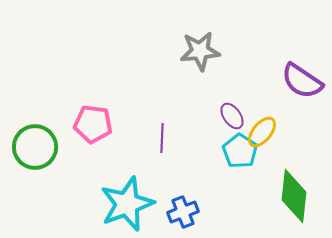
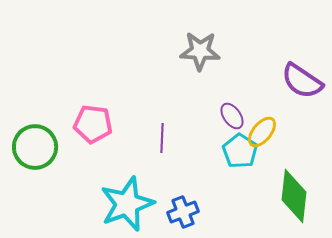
gray star: rotated 9 degrees clockwise
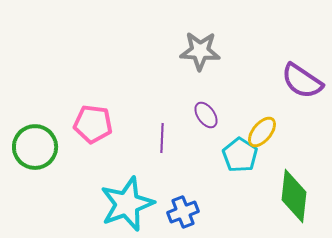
purple ellipse: moved 26 px left, 1 px up
cyan pentagon: moved 4 px down
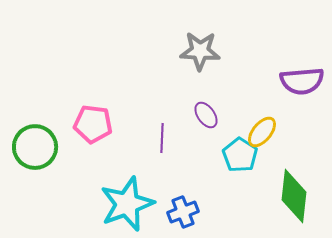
purple semicircle: rotated 39 degrees counterclockwise
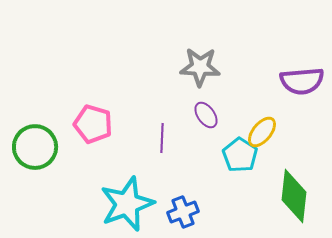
gray star: moved 16 px down
pink pentagon: rotated 9 degrees clockwise
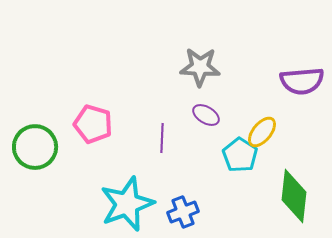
purple ellipse: rotated 24 degrees counterclockwise
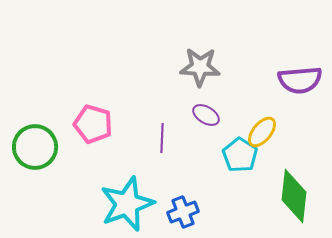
purple semicircle: moved 2 px left, 1 px up
